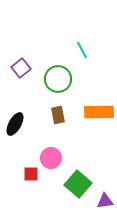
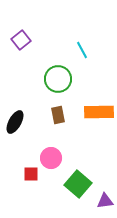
purple square: moved 28 px up
black ellipse: moved 2 px up
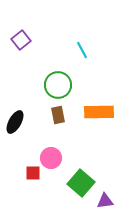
green circle: moved 6 px down
red square: moved 2 px right, 1 px up
green square: moved 3 px right, 1 px up
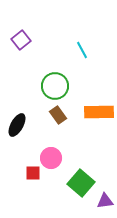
green circle: moved 3 px left, 1 px down
brown rectangle: rotated 24 degrees counterclockwise
black ellipse: moved 2 px right, 3 px down
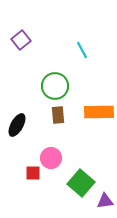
brown rectangle: rotated 30 degrees clockwise
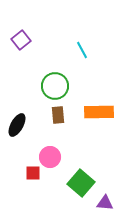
pink circle: moved 1 px left, 1 px up
purple triangle: moved 2 px down; rotated 12 degrees clockwise
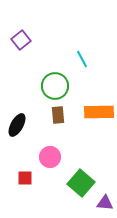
cyan line: moved 9 px down
red square: moved 8 px left, 5 px down
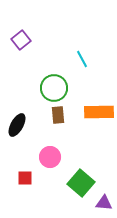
green circle: moved 1 px left, 2 px down
purple triangle: moved 1 px left
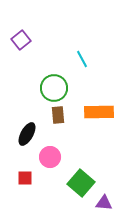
black ellipse: moved 10 px right, 9 px down
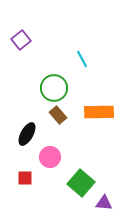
brown rectangle: rotated 36 degrees counterclockwise
